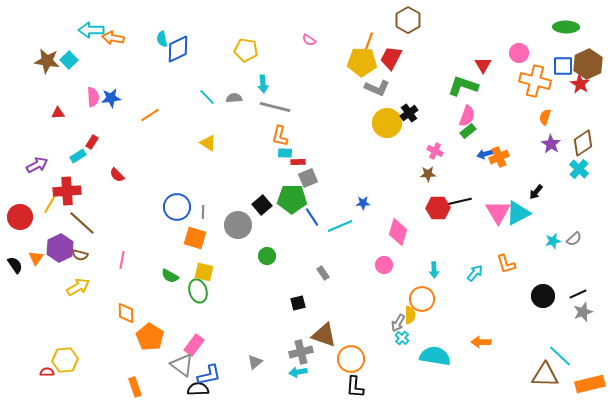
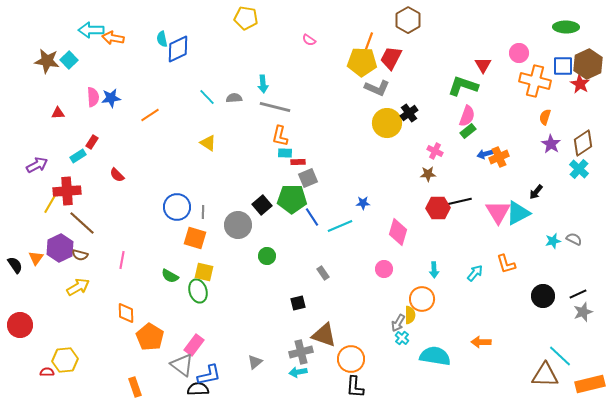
yellow pentagon at (246, 50): moved 32 px up
red circle at (20, 217): moved 108 px down
gray semicircle at (574, 239): rotated 112 degrees counterclockwise
pink circle at (384, 265): moved 4 px down
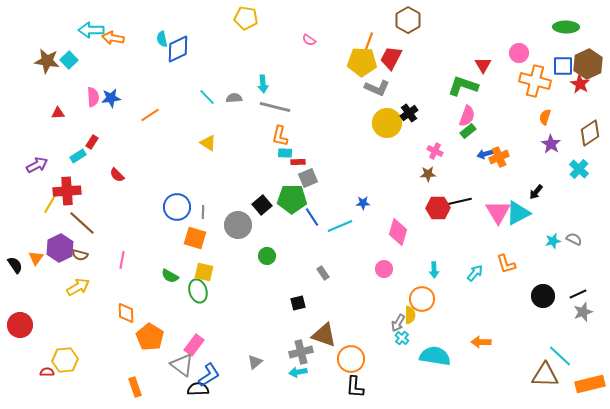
brown diamond at (583, 143): moved 7 px right, 10 px up
blue L-shape at (209, 375): rotated 20 degrees counterclockwise
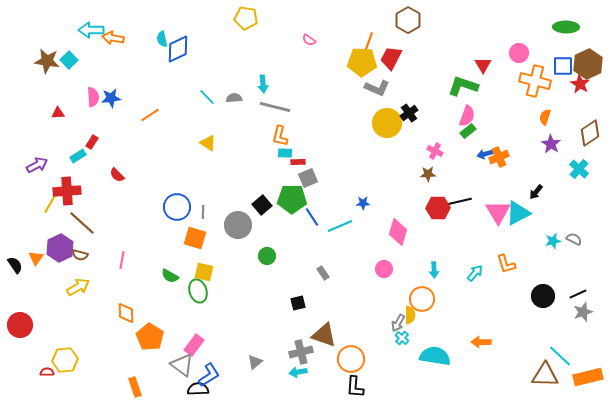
orange rectangle at (590, 384): moved 2 px left, 7 px up
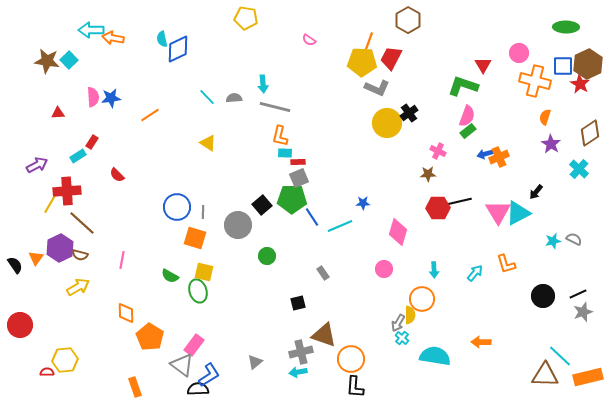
pink cross at (435, 151): moved 3 px right
gray square at (308, 178): moved 9 px left
